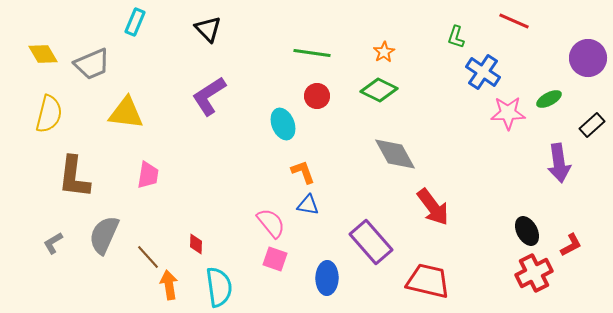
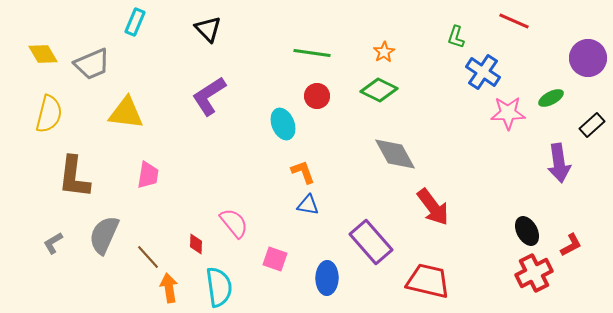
green ellipse: moved 2 px right, 1 px up
pink semicircle: moved 37 px left
orange arrow: moved 3 px down
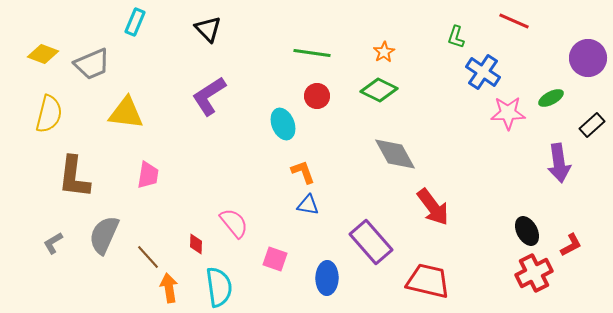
yellow diamond: rotated 40 degrees counterclockwise
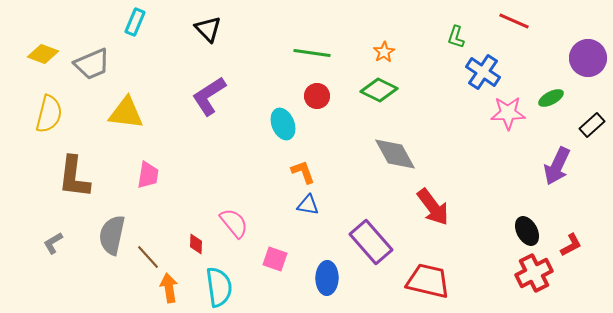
purple arrow: moved 2 px left, 3 px down; rotated 33 degrees clockwise
gray semicircle: moved 8 px right; rotated 12 degrees counterclockwise
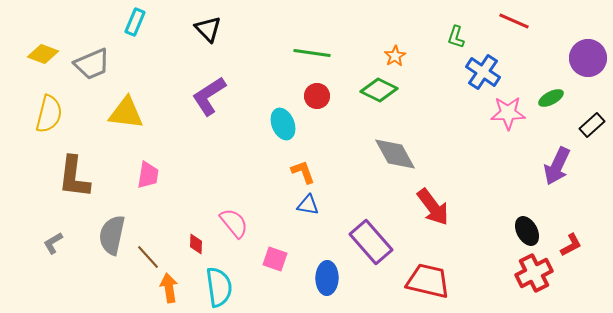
orange star: moved 11 px right, 4 px down
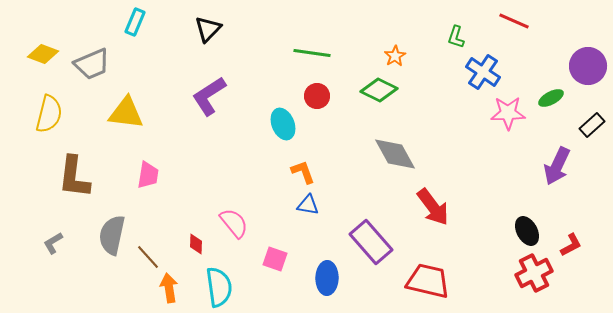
black triangle: rotated 28 degrees clockwise
purple circle: moved 8 px down
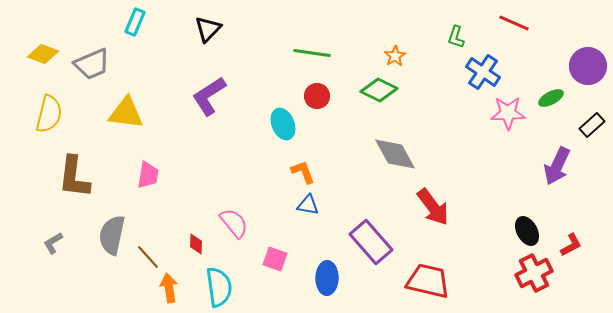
red line: moved 2 px down
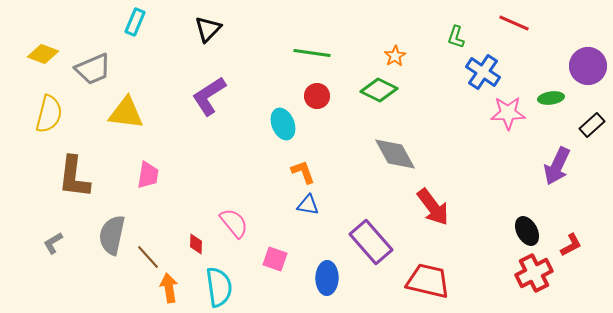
gray trapezoid: moved 1 px right, 5 px down
green ellipse: rotated 20 degrees clockwise
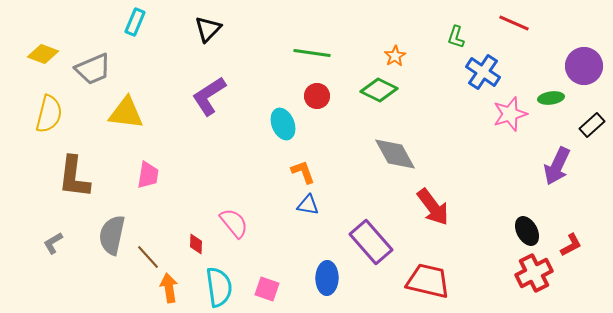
purple circle: moved 4 px left
pink star: moved 2 px right, 1 px down; rotated 16 degrees counterclockwise
pink square: moved 8 px left, 30 px down
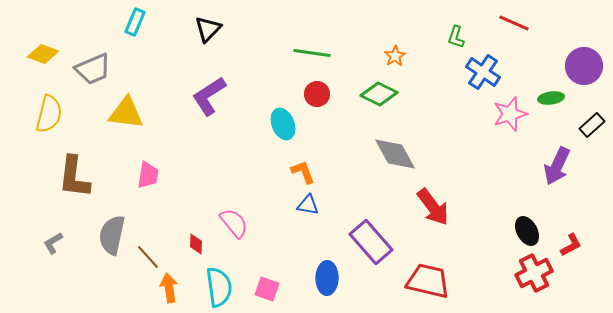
green diamond: moved 4 px down
red circle: moved 2 px up
